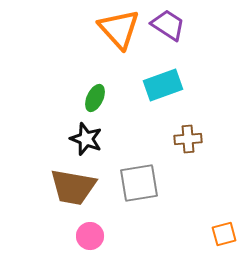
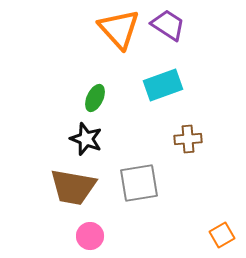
orange square: moved 2 px left, 1 px down; rotated 15 degrees counterclockwise
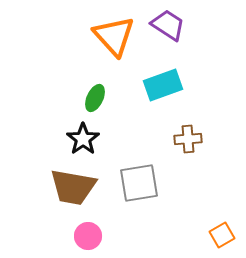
orange triangle: moved 5 px left, 7 px down
black star: moved 3 px left; rotated 16 degrees clockwise
pink circle: moved 2 px left
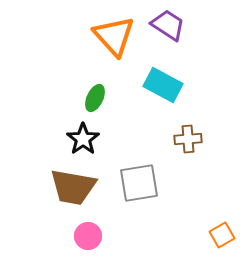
cyan rectangle: rotated 48 degrees clockwise
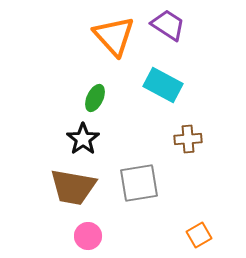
orange square: moved 23 px left
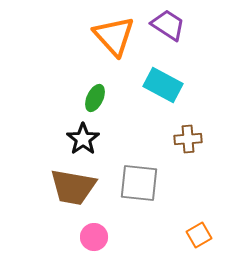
gray square: rotated 15 degrees clockwise
pink circle: moved 6 px right, 1 px down
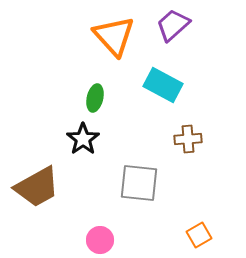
purple trapezoid: moved 5 px right; rotated 75 degrees counterclockwise
green ellipse: rotated 12 degrees counterclockwise
brown trapezoid: moved 36 px left; rotated 39 degrees counterclockwise
pink circle: moved 6 px right, 3 px down
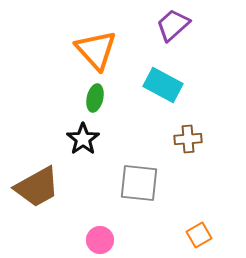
orange triangle: moved 18 px left, 14 px down
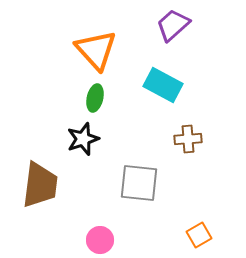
black star: rotated 16 degrees clockwise
brown trapezoid: moved 3 px right, 2 px up; rotated 54 degrees counterclockwise
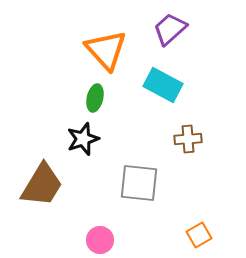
purple trapezoid: moved 3 px left, 4 px down
orange triangle: moved 10 px right
brown trapezoid: moved 2 px right; rotated 24 degrees clockwise
